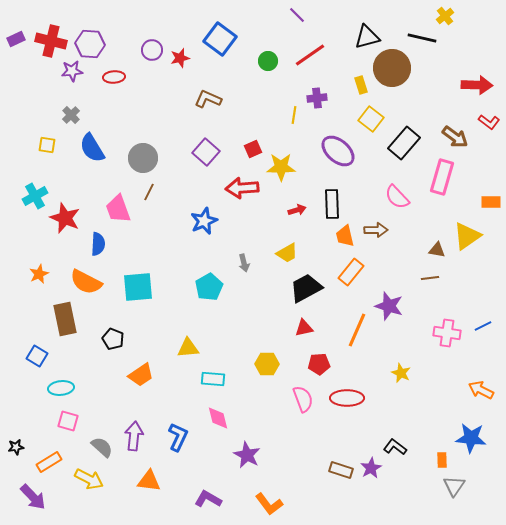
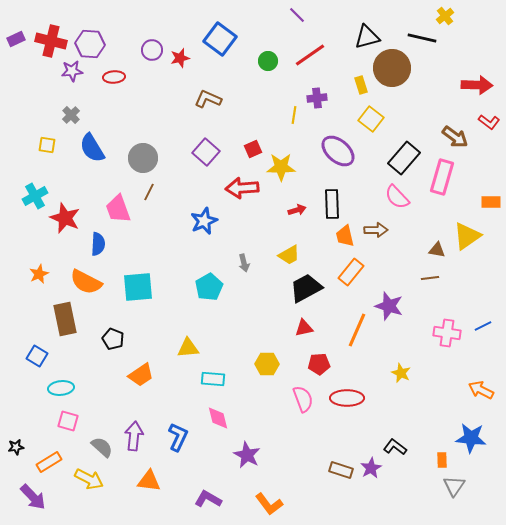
black rectangle at (404, 143): moved 15 px down
yellow trapezoid at (287, 253): moved 2 px right, 2 px down
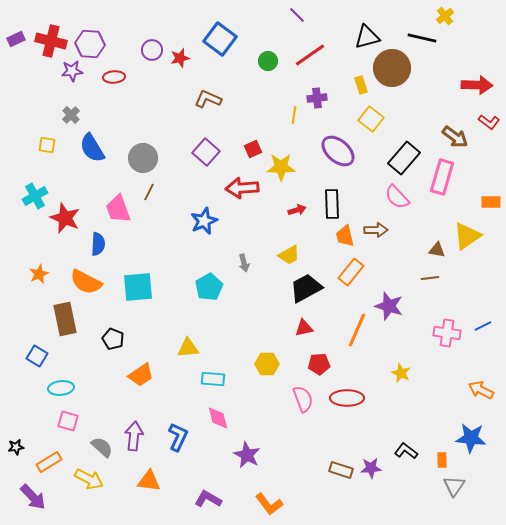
black L-shape at (395, 447): moved 11 px right, 4 px down
purple star at (371, 468): rotated 25 degrees clockwise
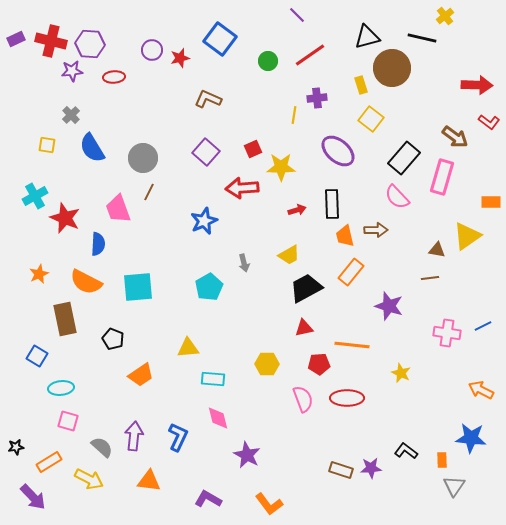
orange line at (357, 330): moved 5 px left, 15 px down; rotated 72 degrees clockwise
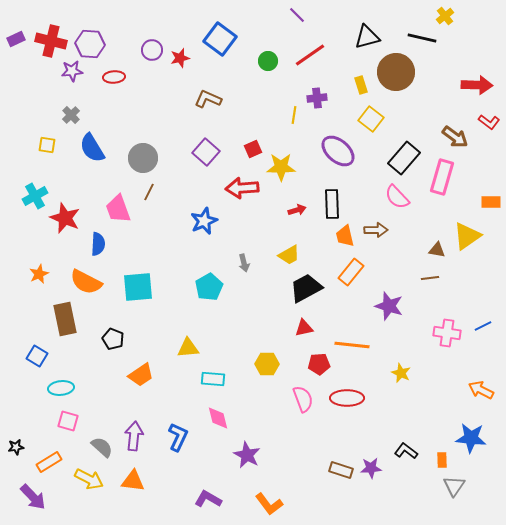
brown circle at (392, 68): moved 4 px right, 4 px down
orange triangle at (149, 481): moved 16 px left
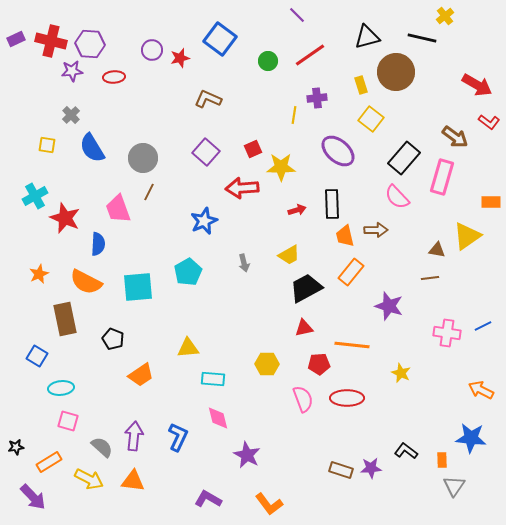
red arrow at (477, 85): rotated 28 degrees clockwise
cyan pentagon at (209, 287): moved 21 px left, 15 px up
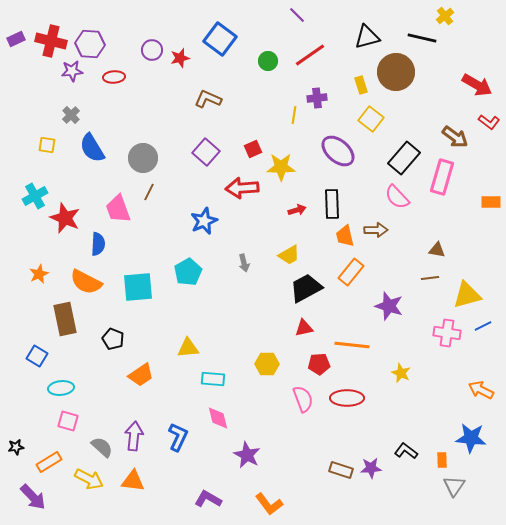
yellow triangle at (467, 236): moved 59 px down; rotated 20 degrees clockwise
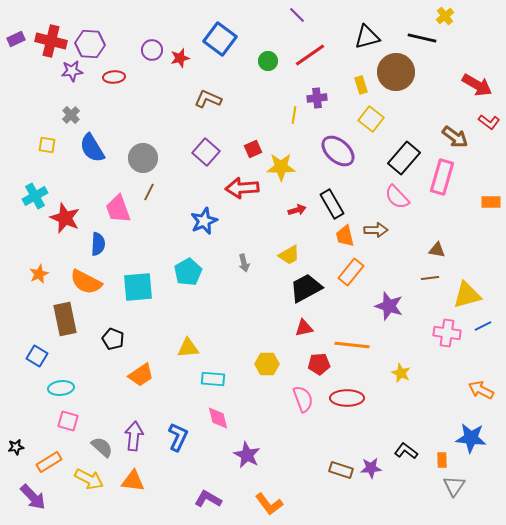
black rectangle at (332, 204): rotated 28 degrees counterclockwise
